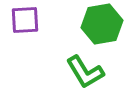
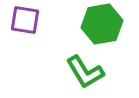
purple square: rotated 12 degrees clockwise
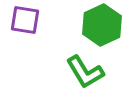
green hexagon: moved 1 px down; rotated 15 degrees counterclockwise
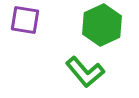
green L-shape: rotated 9 degrees counterclockwise
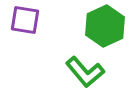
green hexagon: moved 3 px right, 1 px down
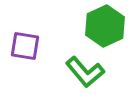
purple square: moved 26 px down
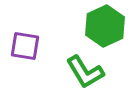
green L-shape: rotated 9 degrees clockwise
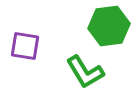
green hexagon: moved 4 px right; rotated 18 degrees clockwise
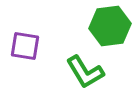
green hexagon: moved 1 px right
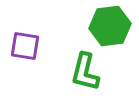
green L-shape: rotated 45 degrees clockwise
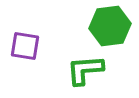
green L-shape: moved 2 px up; rotated 72 degrees clockwise
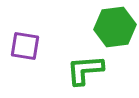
green hexagon: moved 5 px right, 1 px down
